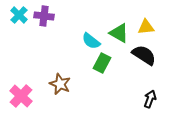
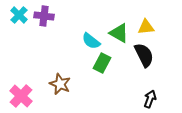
black semicircle: rotated 30 degrees clockwise
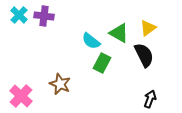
yellow triangle: moved 2 px right, 1 px down; rotated 30 degrees counterclockwise
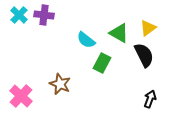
purple cross: moved 1 px up
cyan semicircle: moved 5 px left, 1 px up
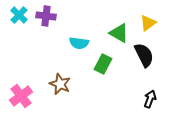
purple cross: moved 2 px right, 1 px down
yellow triangle: moved 5 px up
cyan semicircle: moved 7 px left, 3 px down; rotated 30 degrees counterclockwise
green rectangle: moved 1 px right, 1 px down
pink cross: rotated 10 degrees clockwise
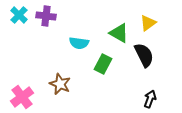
pink cross: moved 1 px right, 1 px down
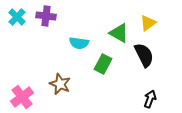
cyan cross: moved 2 px left, 2 px down
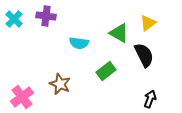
cyan cross: moved 3 px left, 2 px down
green rectangle: moved 3 px right, 7 px down; rotated 24 degrees clockwise
